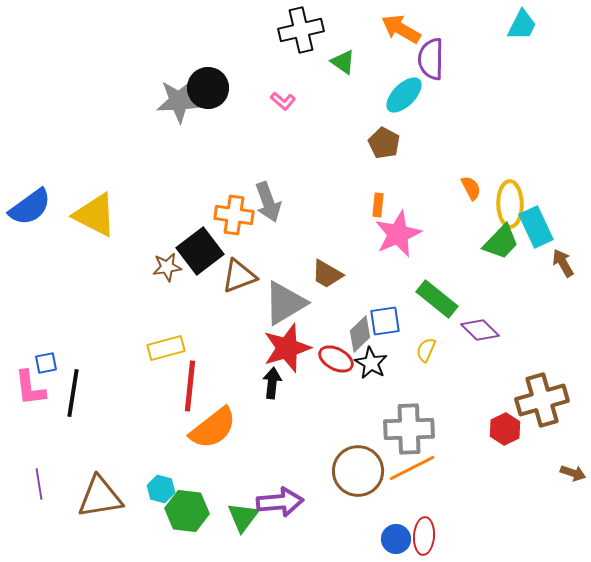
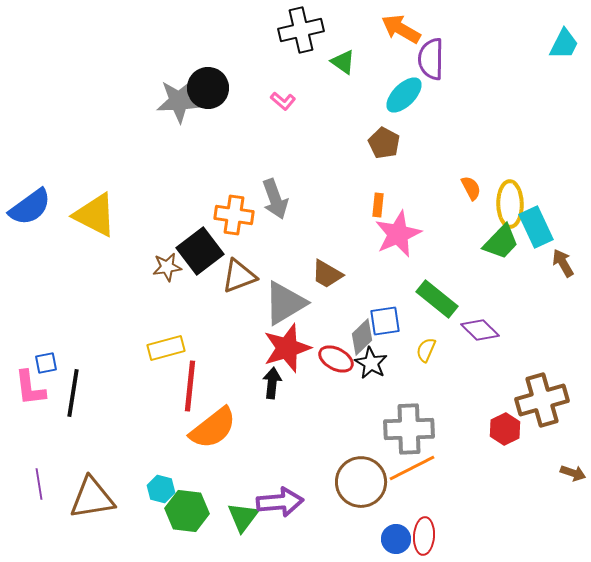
cyan trapezoid at (522, 25): moved 42 px right, 19 px down
gray arrow at (268, 202): moved 7 px right, 3 px up
gray diamond at (360, 334): moved 2 px right, 3 px down
brown circle at (358, 471): moved 3 px right, 11 px down
brown triangle at (100, 497): moved 8 px left, 1 px down
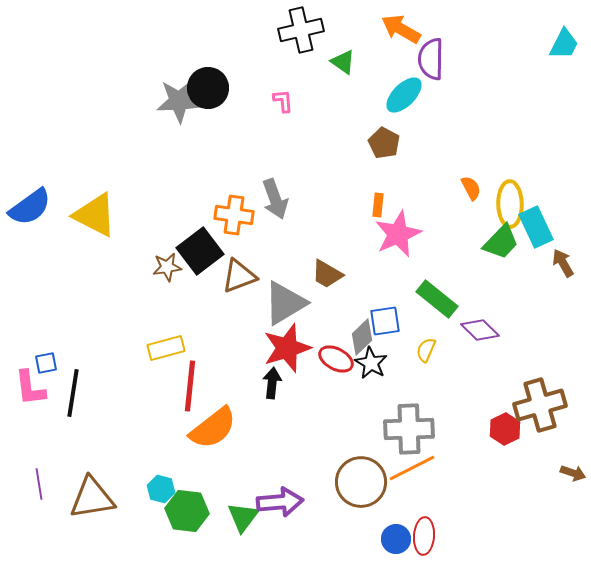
pink L-shape at (283, 101): rotated 135 degrees counterclockwise
brown cross at (542, 400): moved 2 px left, 5 px down
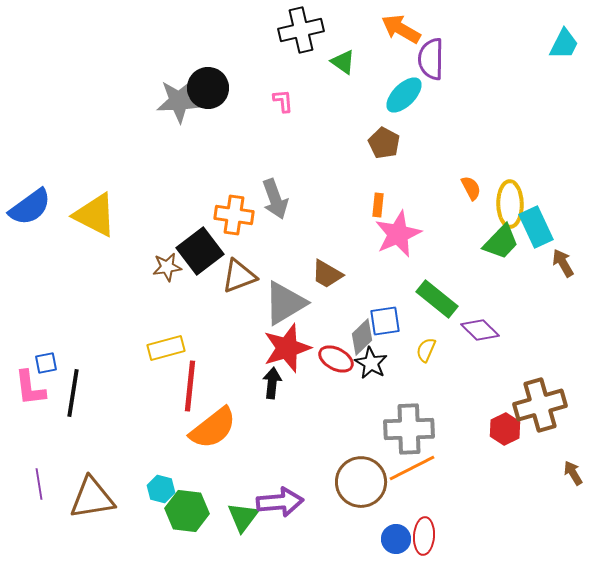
brown arrow at (573, 473): rotated 140 degrees counterclockwise
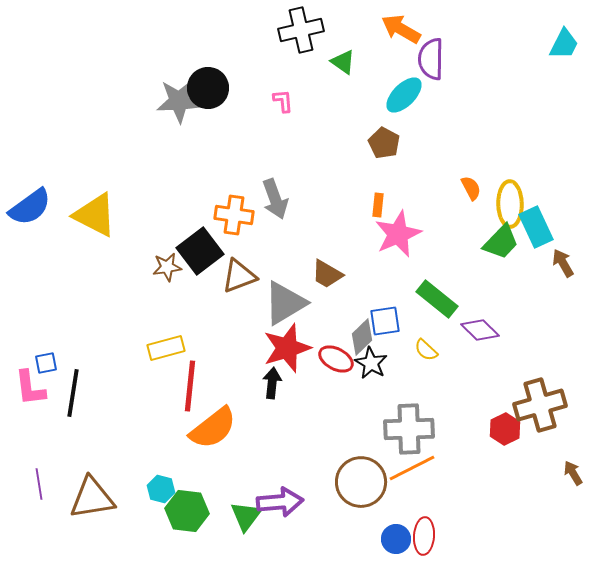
yellow semicircle at (426, 350): rotated 70 degrees counterclockwise
green triangle at (243, 517): moved 3 px right, 1 px up
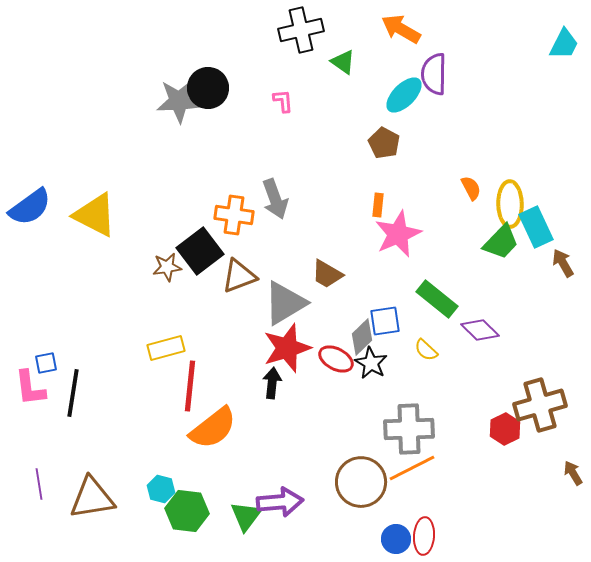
purple semicircle at (431, 59): moved 3 px right, 15 px down
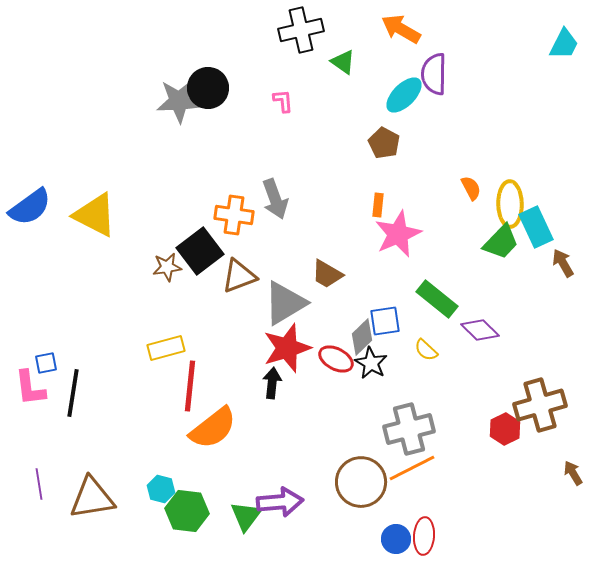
gray cross at (409, 429): rotated 12 degrees counterclockwise
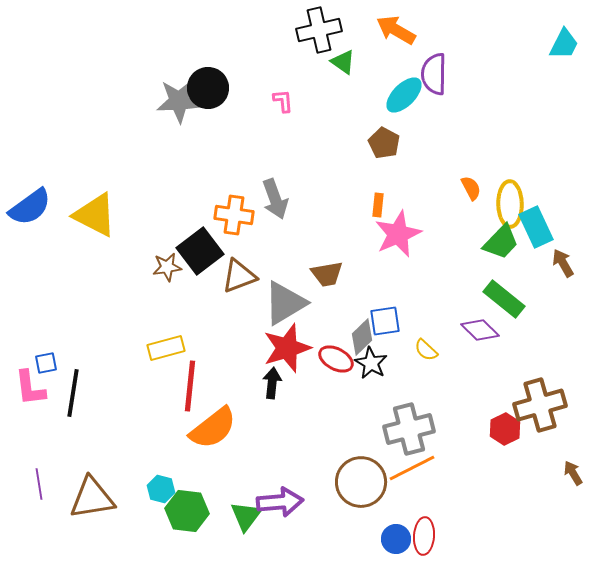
orange arrow at (401, 29): moved 5 px left, 1 px down
black cross at (301, 30): moved 18 px right
brown trapezoid at (327, 274): rotated 40 degrees counterclockwise
green rectangle at (437, 299): moved 67 px right
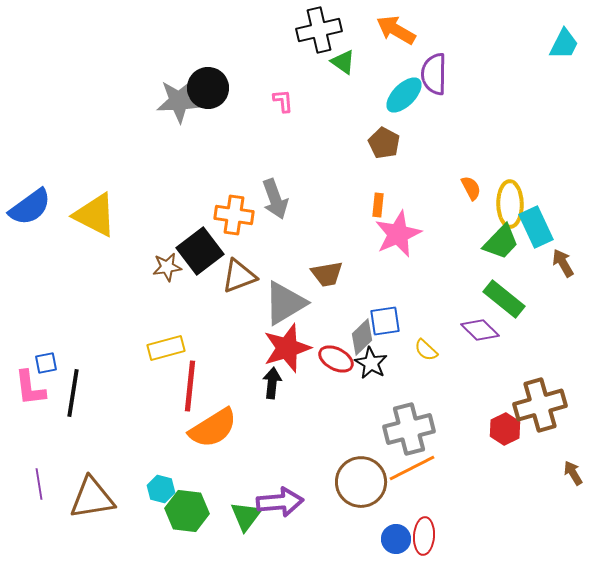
orange semicircle at (213, 428): rotated 6 degrees clockwise
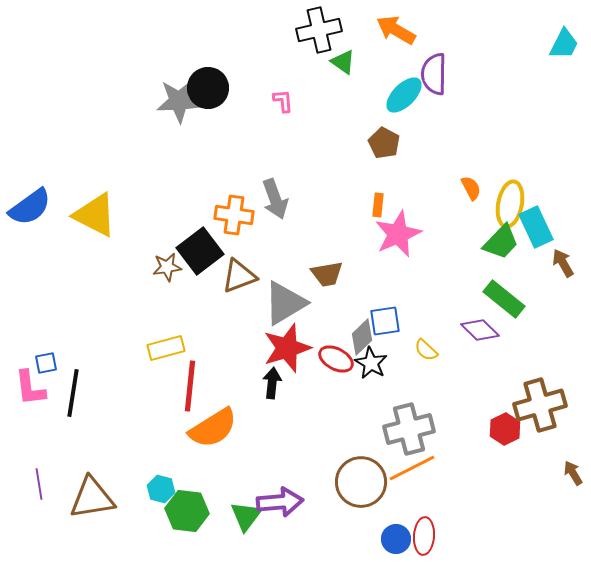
yellow ellipse at (510, 204): rotated 12 degrees clockwise
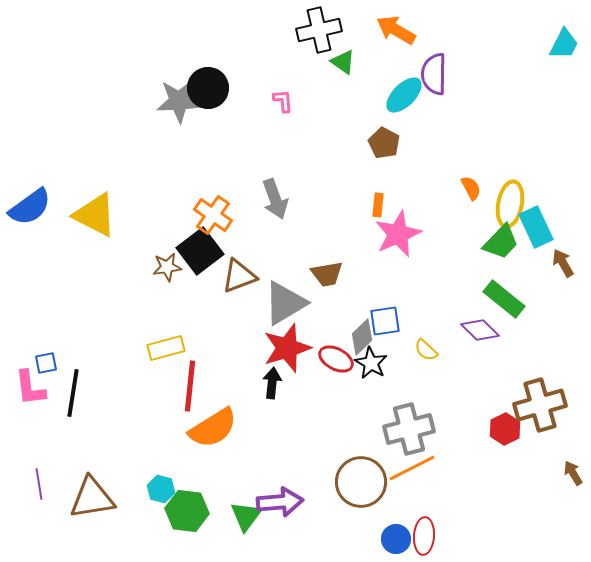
orange cross at (234, 215): moved 21 px left; rotated 27 degrees clockwise
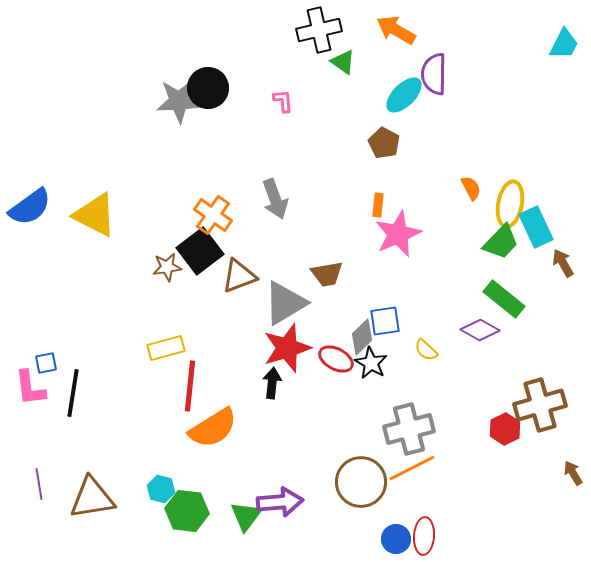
purple diamond at (480, 330): rotated 15 degrees counterclockwise
